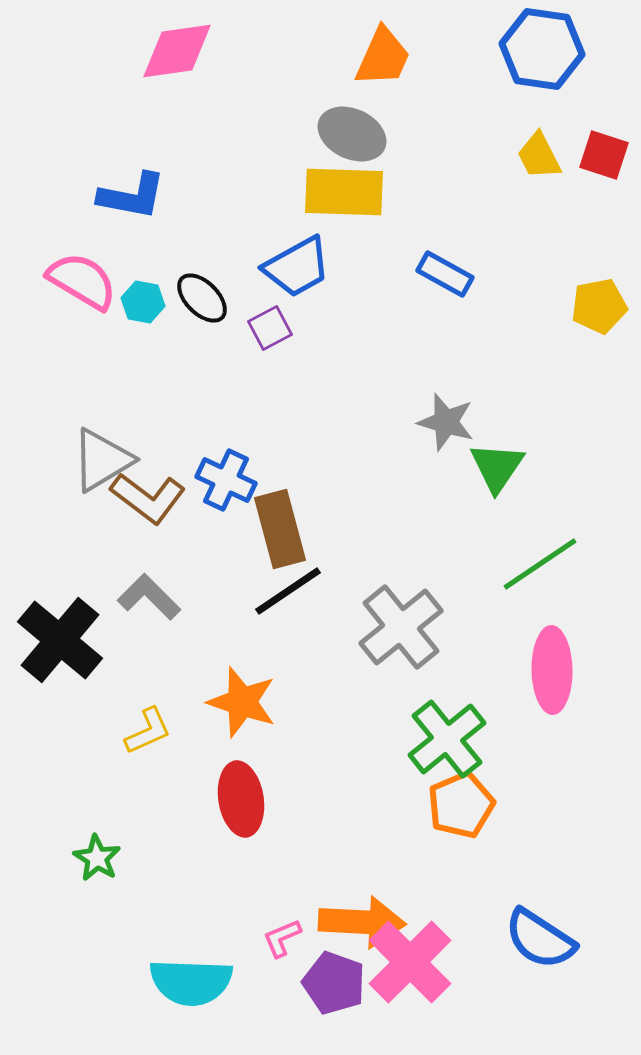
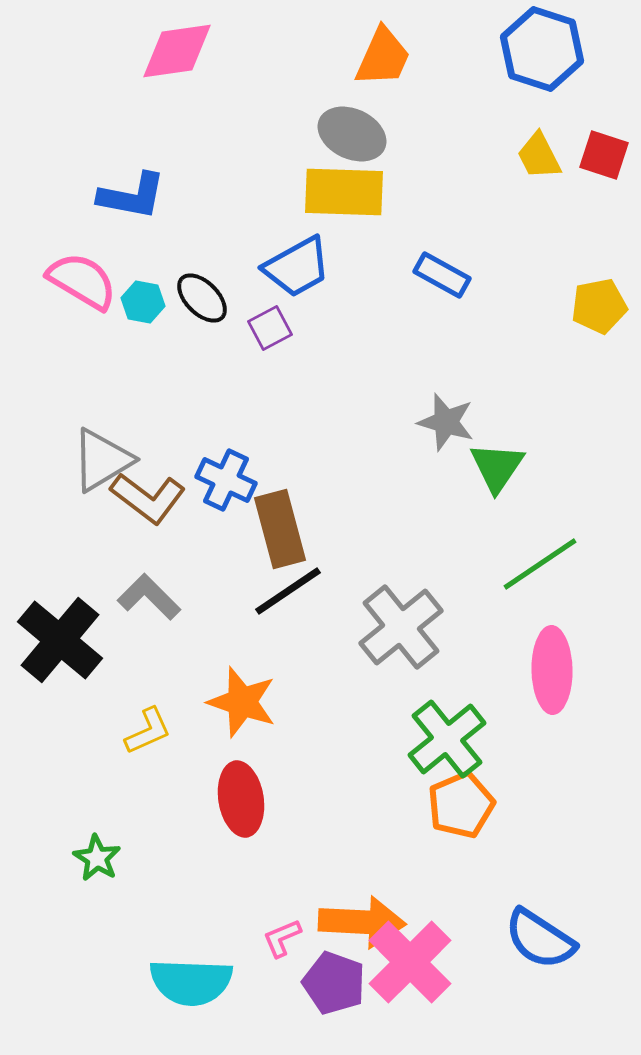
blue hexagon: rotated 10 degrees clockwise
blue rectangle: moved 3 px left, 1 px down
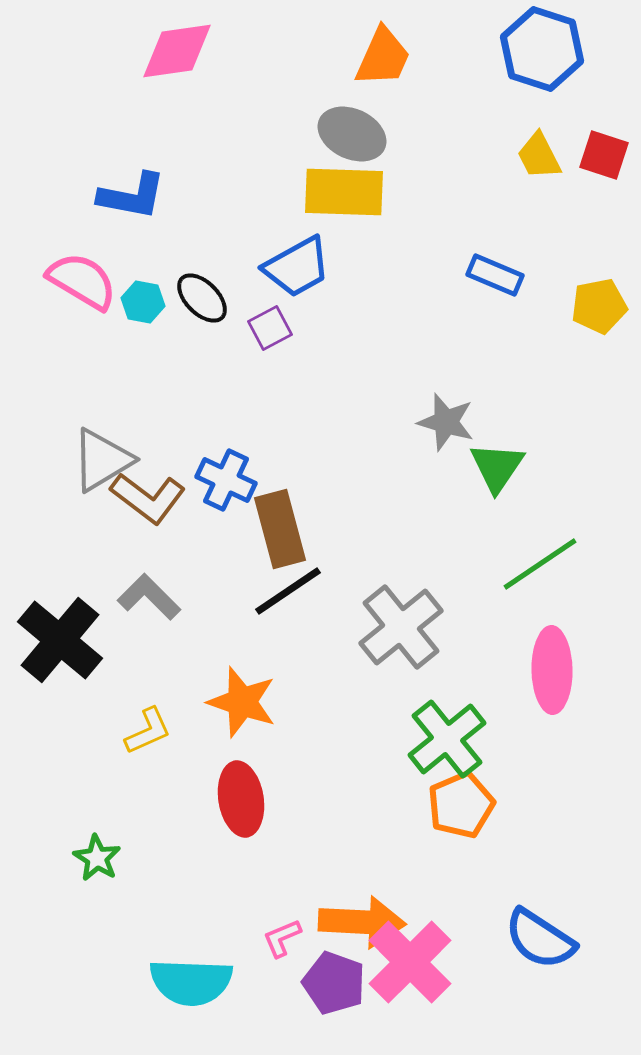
blue rectangle: moved 53 px right; rotated 6 degrees counterclockwise
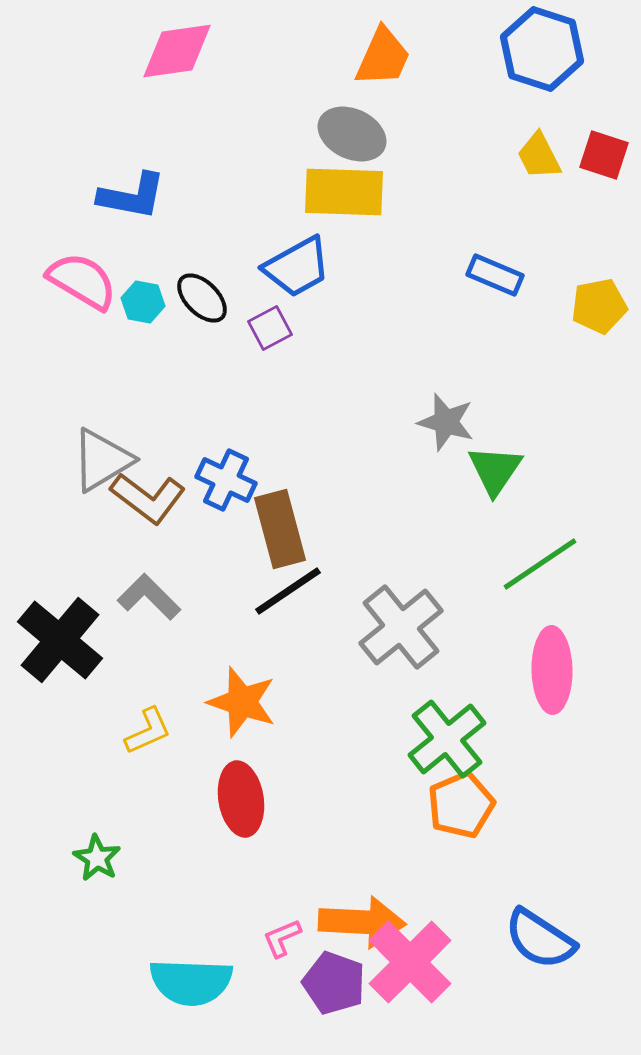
green triangle: moved 2 px left, 3 px down
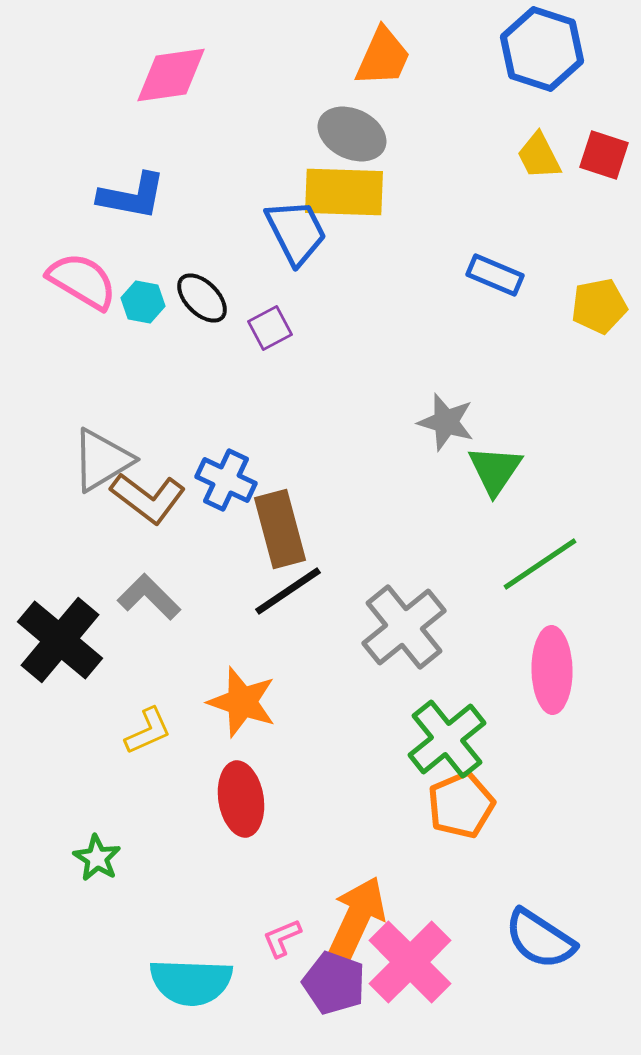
pink diamond: moved 6 px left, 24 px down
blue trapezoid: moved 1 px left, 35 px up; rotated 88 degrees counterclockwise
gray cross: moved 3 px right
orange arrow: moved 5 px left, 4 px up; rotated 68 degrees counterclockwise
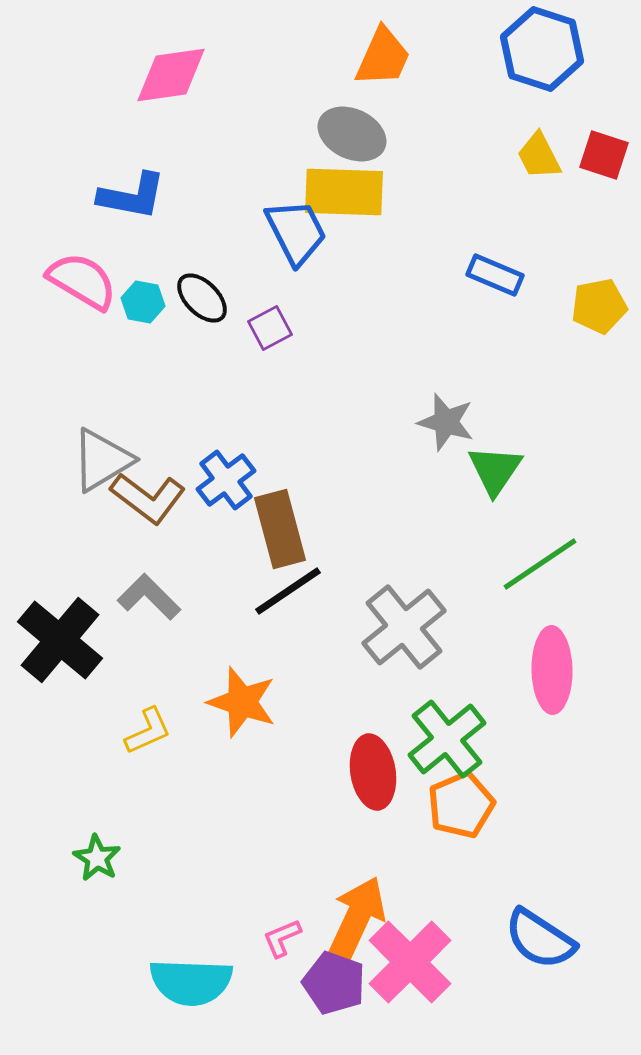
blue cross: rotated 28 degrees clockwise
red ellipse: moved 132 px right, 27 px up
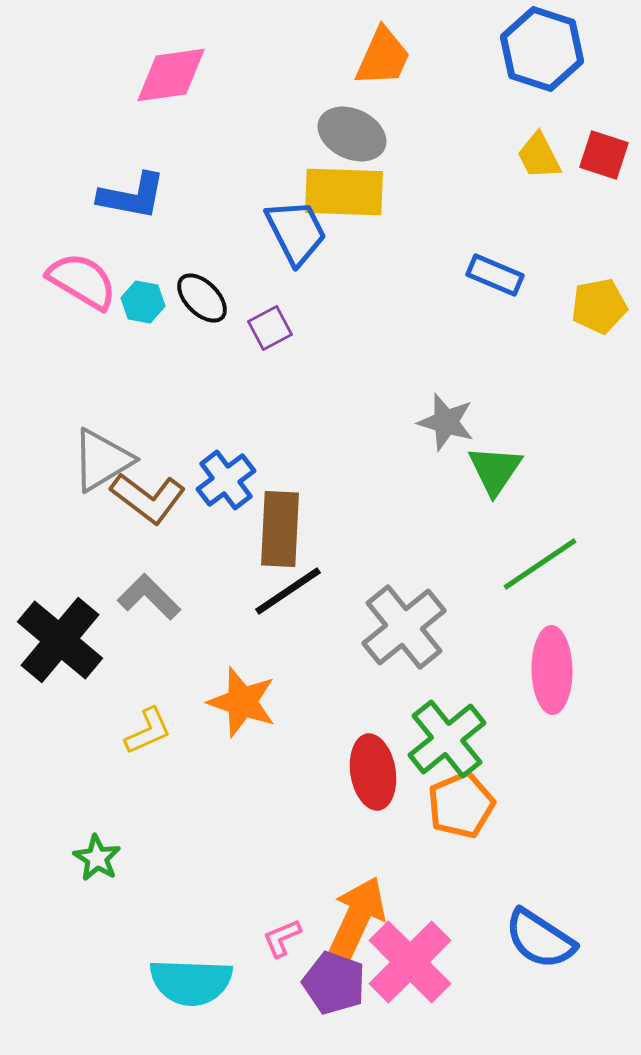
brown rectangle: rotated 18 degrees clockwise
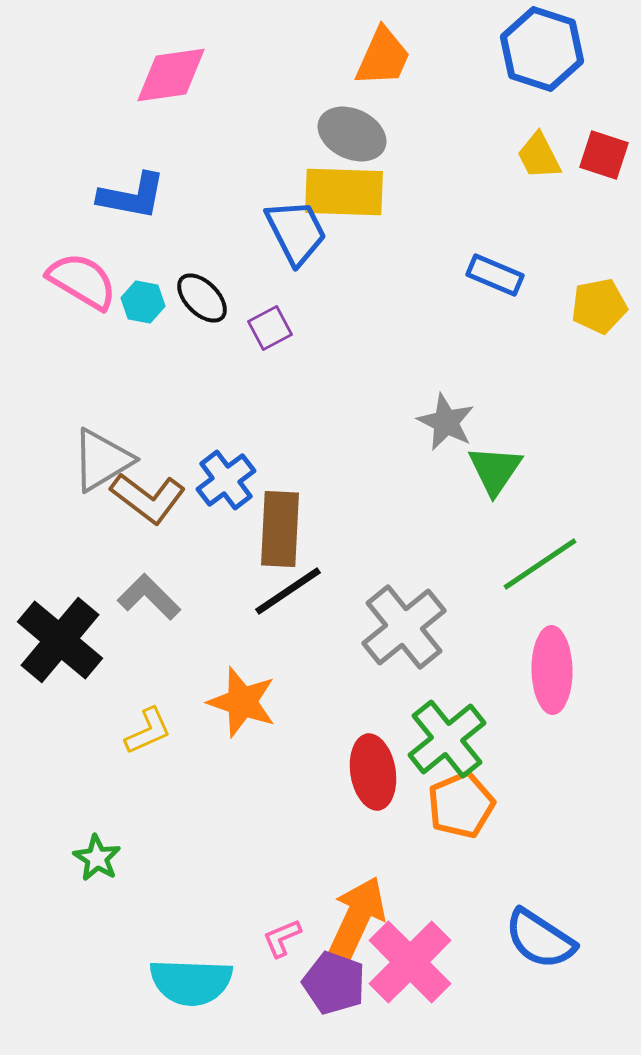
gray star: rotated 10 degrees clockwise
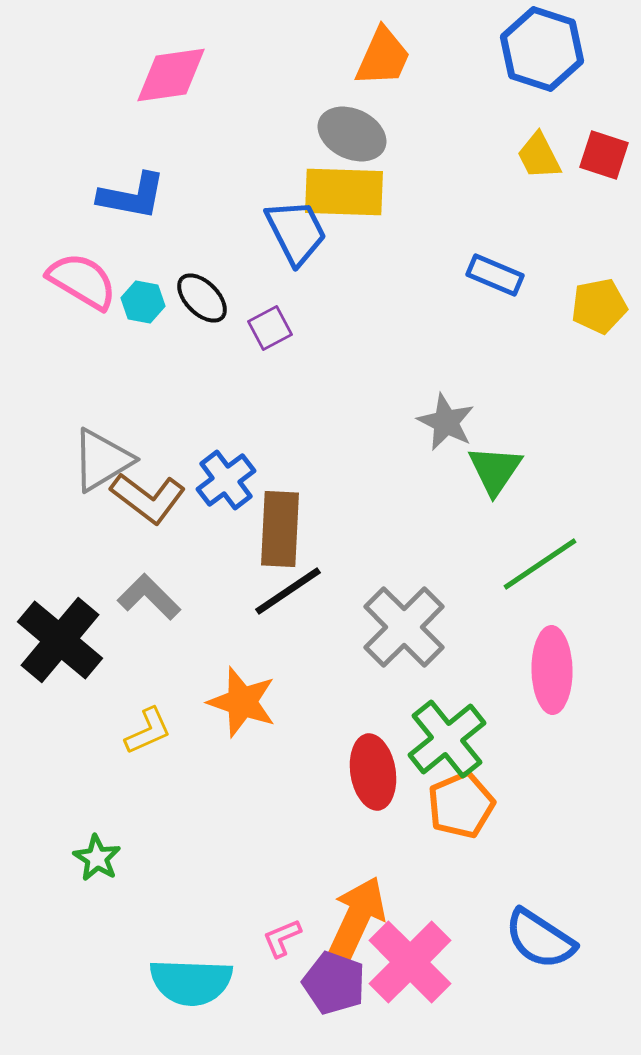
gray cross: rotated 6 degrees counterclockwise
